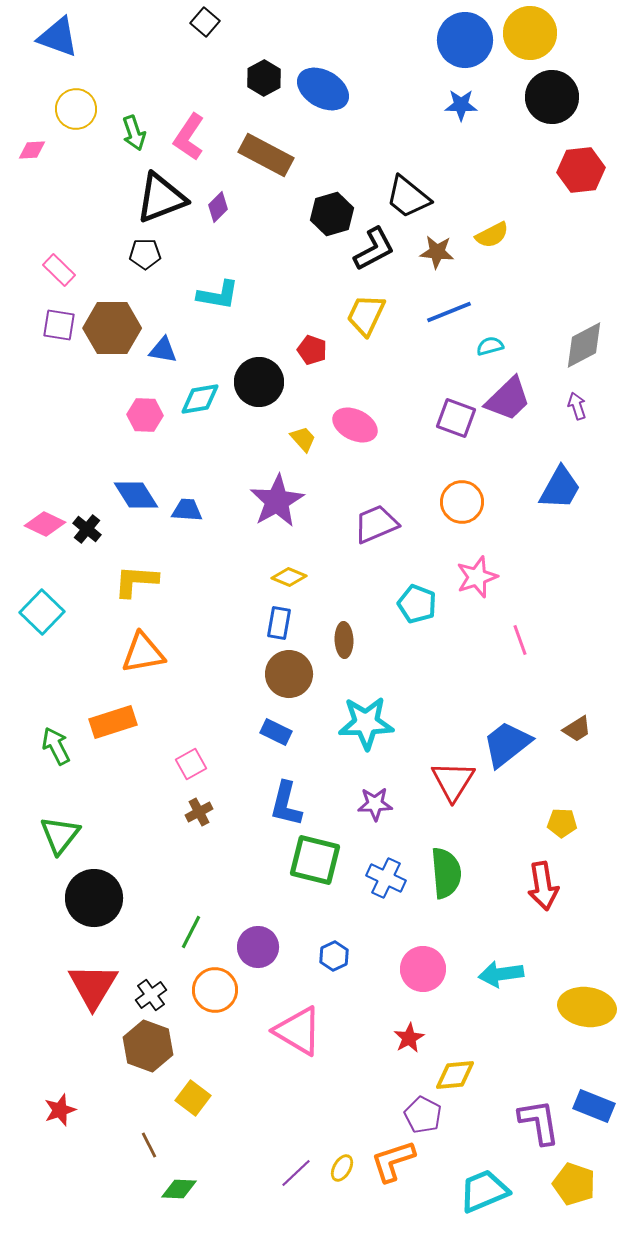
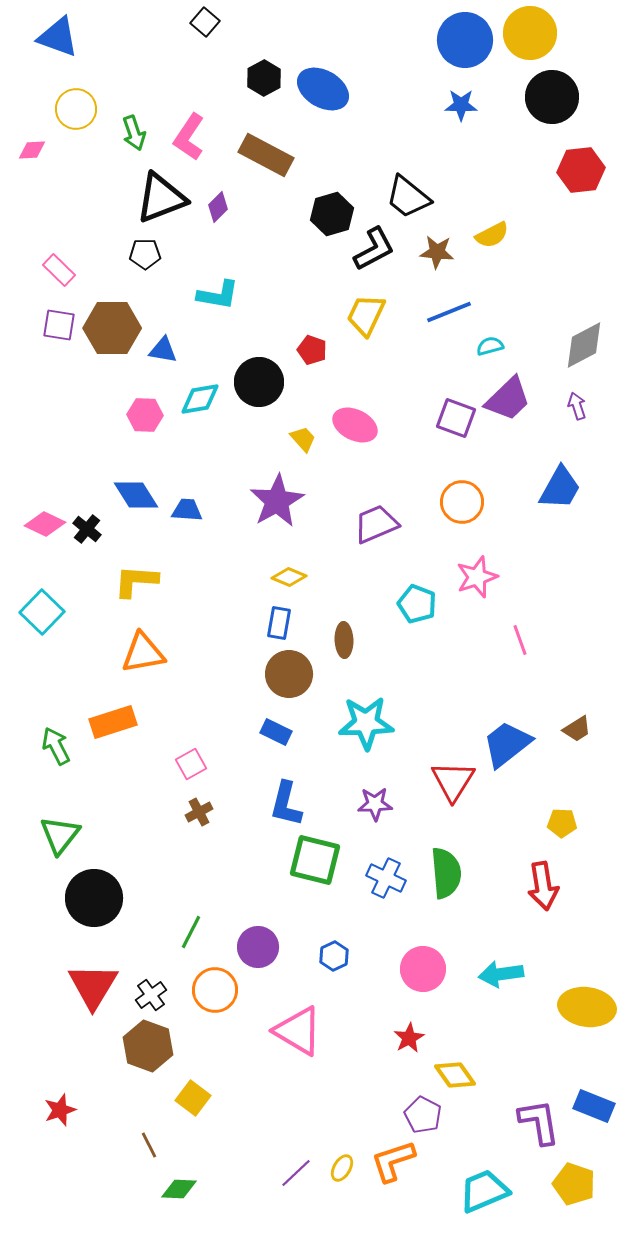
yellow diamond at (455, 1075): rotated 60 degrees clockwise
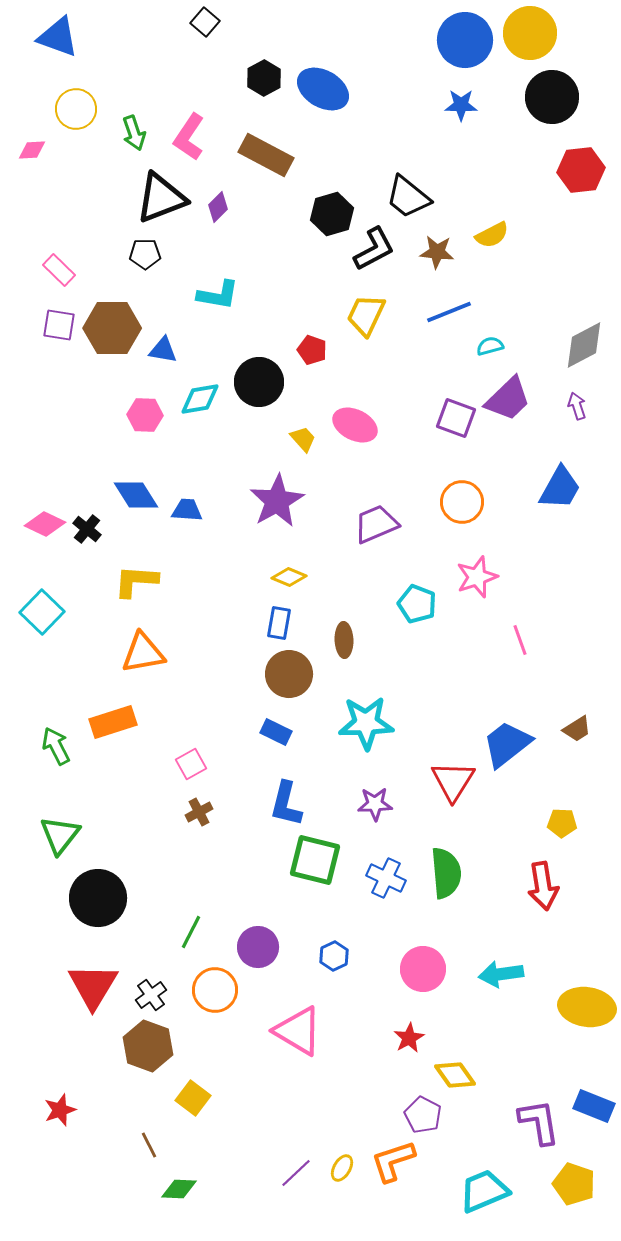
black circle at (94, 898): moved 4 px right
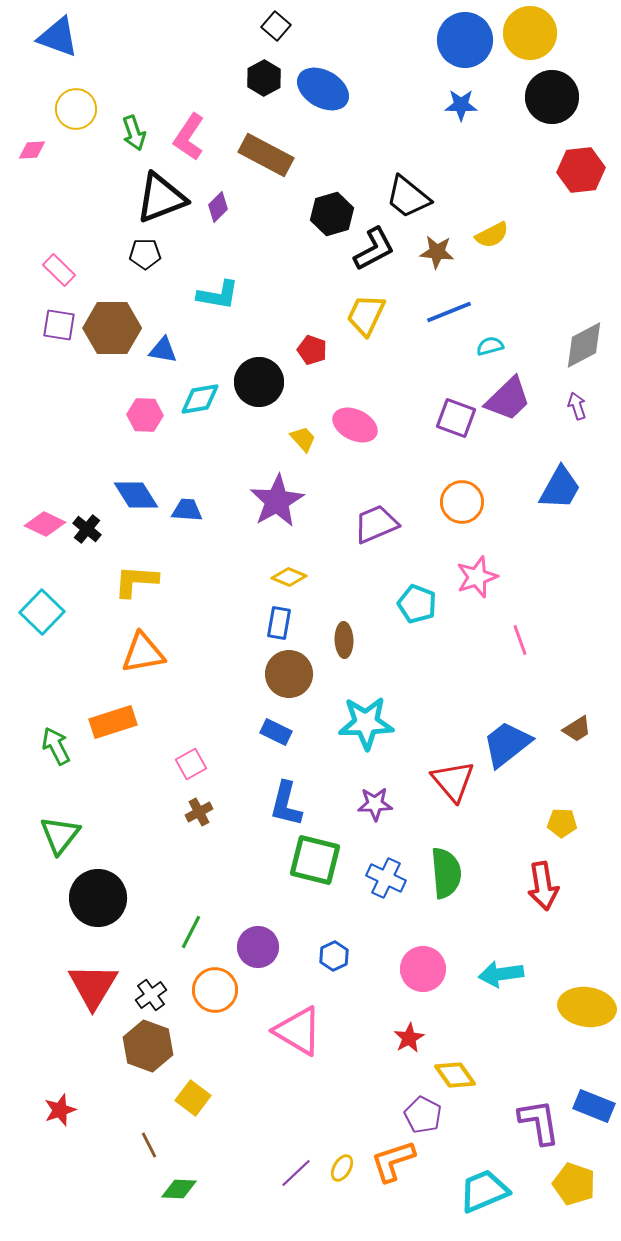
black square at (205, 22): moved 71 px right, 4 px down
red triangle at (453, 781): rotated 12 degrees counterclockwise
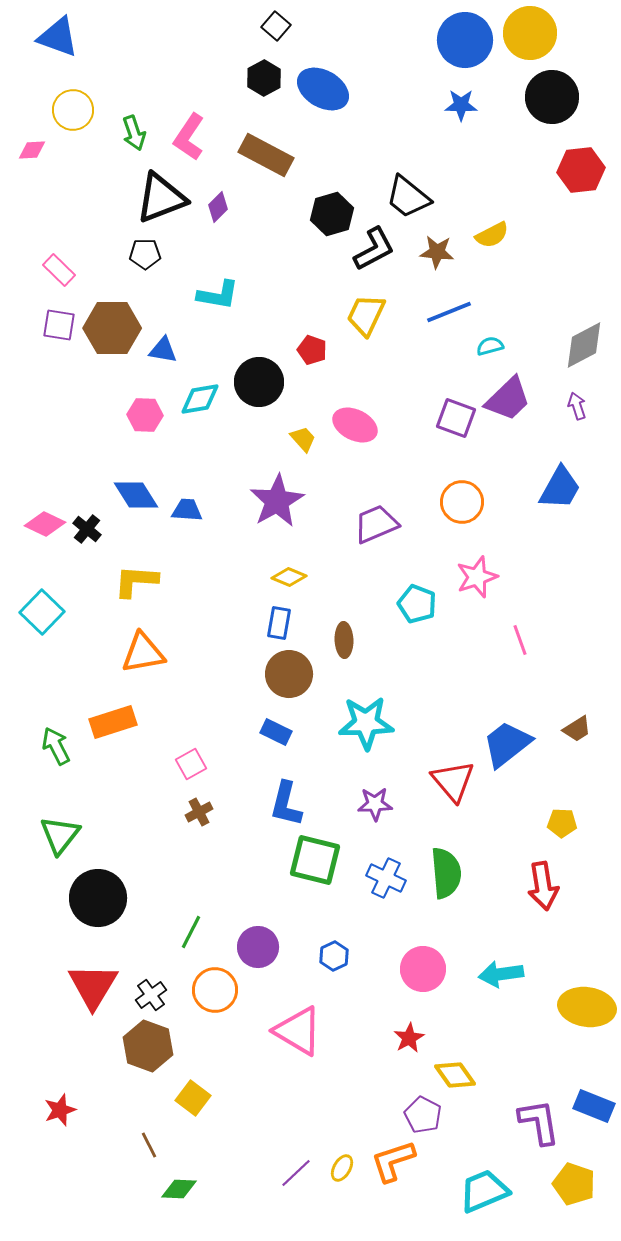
yellow circle at (76, 109): moved 3 px left, 1 px down
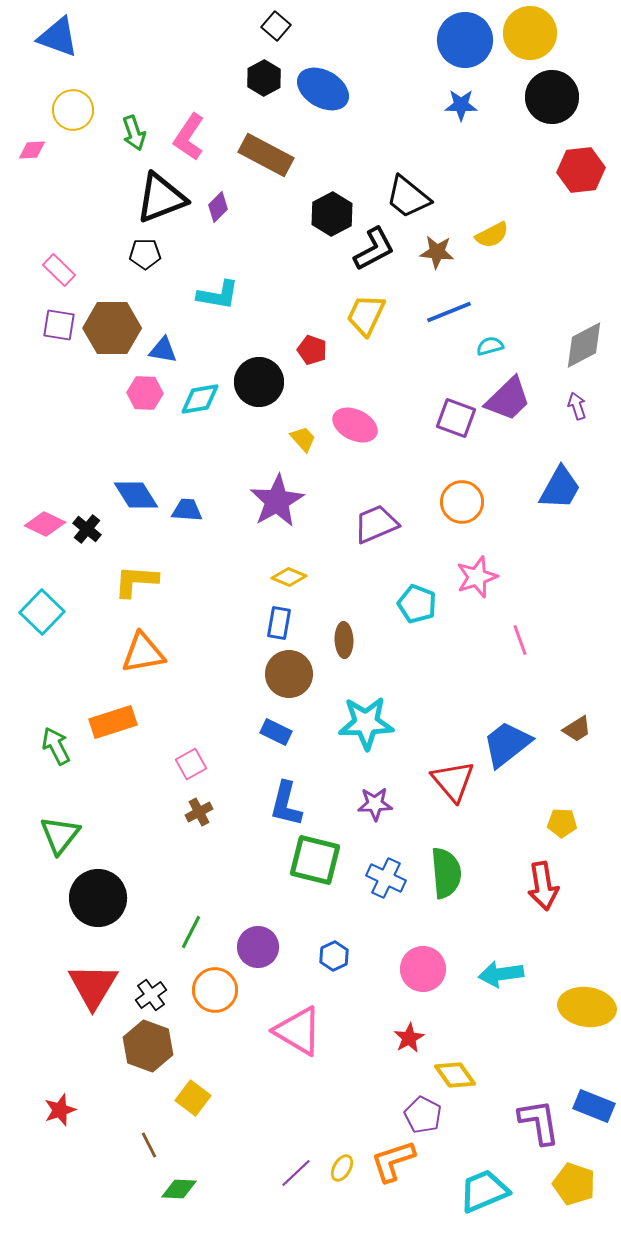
black hexagon at (332, 214): rotated 12 degrees counterclockwise
pink hexagon at (145, 415): moved 22 px up
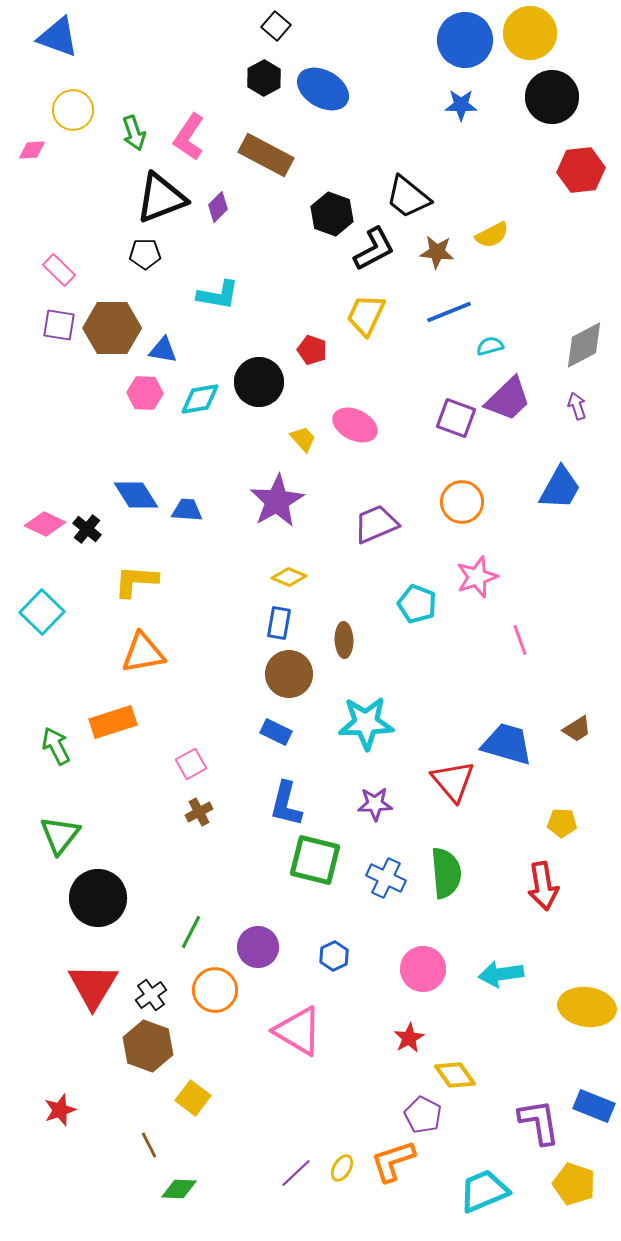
black hexagon at (332, 214): rotated 12 degrees counterclockwise
blue trapezoid at (507, 744): rotated 54 degrees clockwise
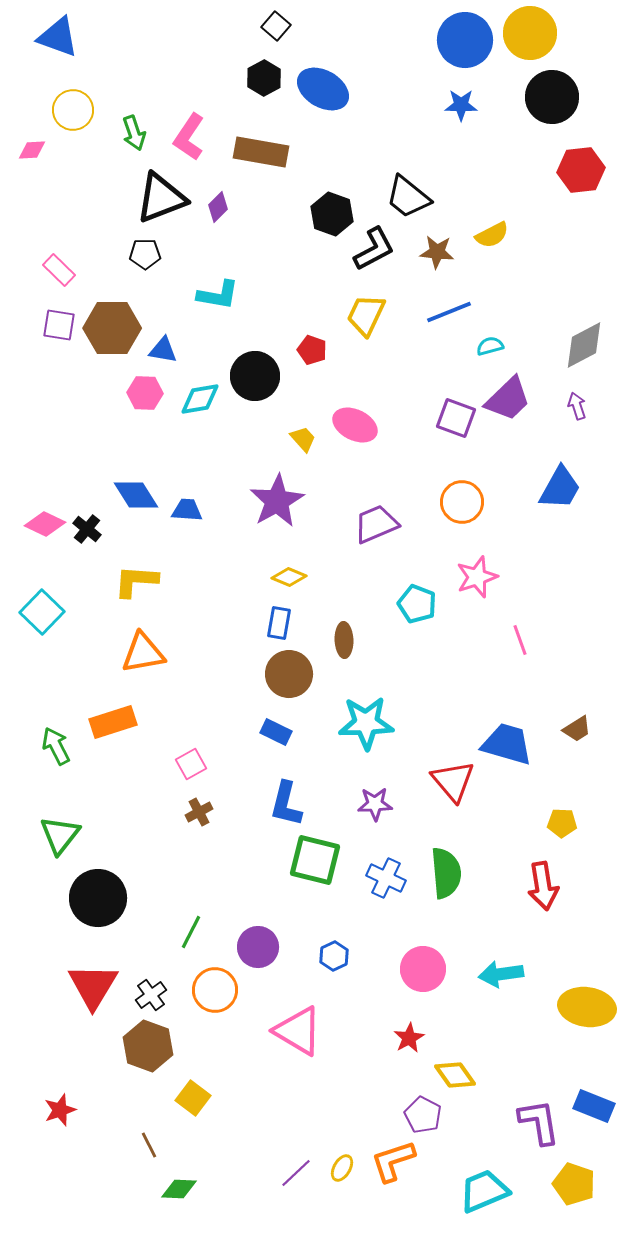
brown rectangle at (266, 155): moved 5 px left, 3 px up; rotated 18 degrees counterclockwise
black circle at (259, 382): moved 4 px left, 6 px up
